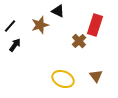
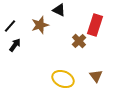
black triangle: moved 1 px right, 1 px up
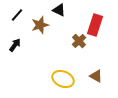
black line: moved 7 px right, 11 px up
brown triangle: rotated 24 degrees counterclockwise
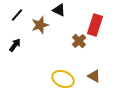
brown triangle: moved 2 px left
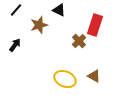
black line: moved 1 px left, 5 px up
brown star: moved 1 px left
yellow ellipse: moved 2 px right
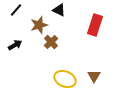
brown cross: moved 28 px left, 1 px down
black arrow: rotated 24 degrees clockwise
brown triangle: rotated 32 degrees clockwise
